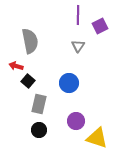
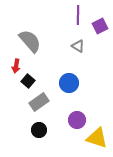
gray semicircle: rotated 30 degrees counterclockwise
gray triangle: rotated 32 degrees counterclockwise
red arrow: rotated 96 degrees counterclockwise
gray rectangle: moved 2 px up; rotated 42 degrees clockwise
purple circle: moved 1 px right, 1 px up
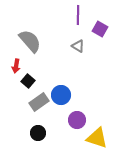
purple square: moved 3 px down; rotated 35 degrees counterclockwise
blue circle: moved 8 px left, 12 px down
black circle: moved 1 px left, 3 px down
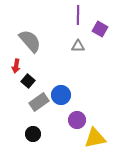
gray triangle: rotated 32 degrees counterclockwise
black circle: moved 5 px left, 1 px down
yellow triangle: moved 2 px left; rotated 30 degrees counterclockwise
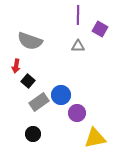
gray semicircle: rotated 150 degrees clockwise
purple circle: moved 7 px up
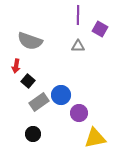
purple circle: moved 2 px right
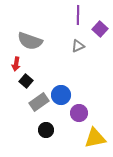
purple square: rotated 14 degrees clockwise
gray triangle: rotated 24 degrees counterclockwise
red arrow: moved 2 px up
black square: moved 2 px left
black circle: moved 13 px right, 4 px up
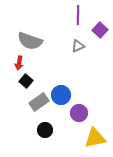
purple square: moved 1 px down
red arrow: moved 3 px right, 1 px up
black circle: moved 1 px left
